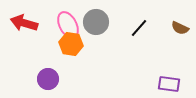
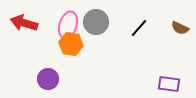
pink ellipse: rotated 44 degrees clockwise
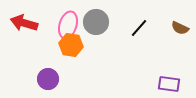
orange hexagon: moved 1 px down
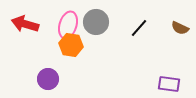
red arrow: moved 1 px right, 1 px down
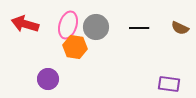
gray circle: moved 5 px down
black line: rotated 48 degrees clockwise
orange hexagon: moved 4 px right, 2 px down
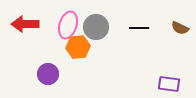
red arrow: rotated 16 degrees counterclockwise
orange hexagon: moved 3 px right; rotated 15 degrees counterclockwise
purple circle: moved 5 px up
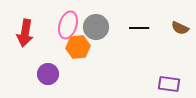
red arrow: moved 9 px down; rotated 80 degrees counterclockwise
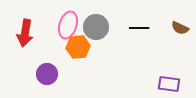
purple circle: moved 1 px left
